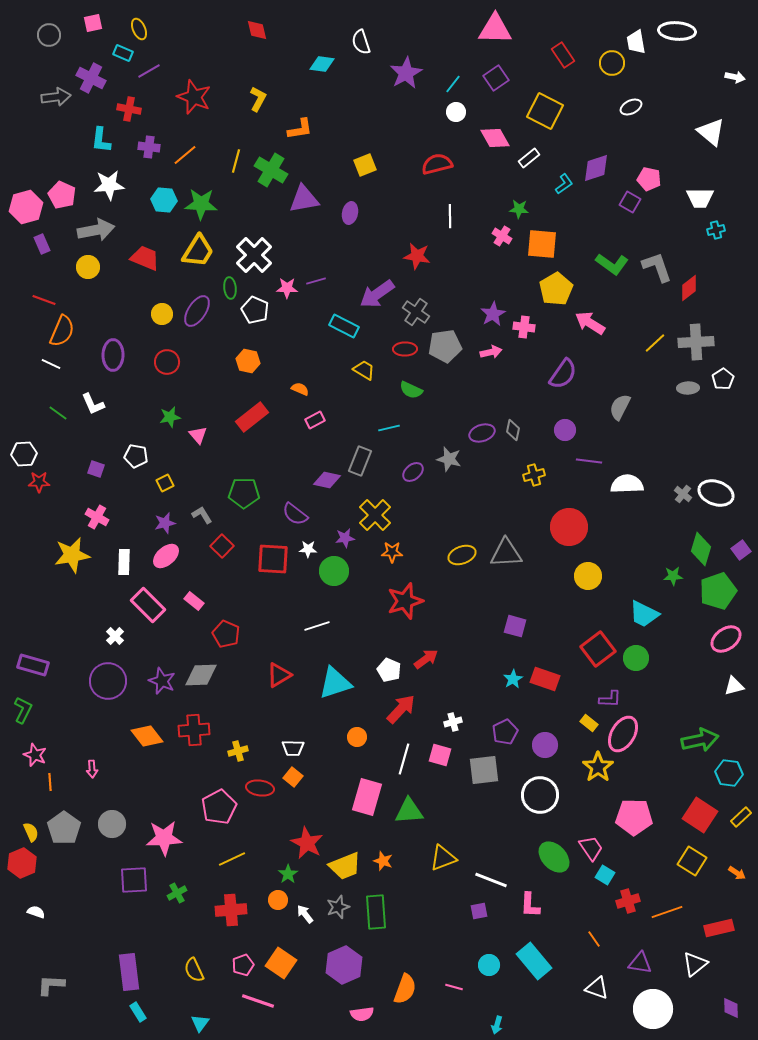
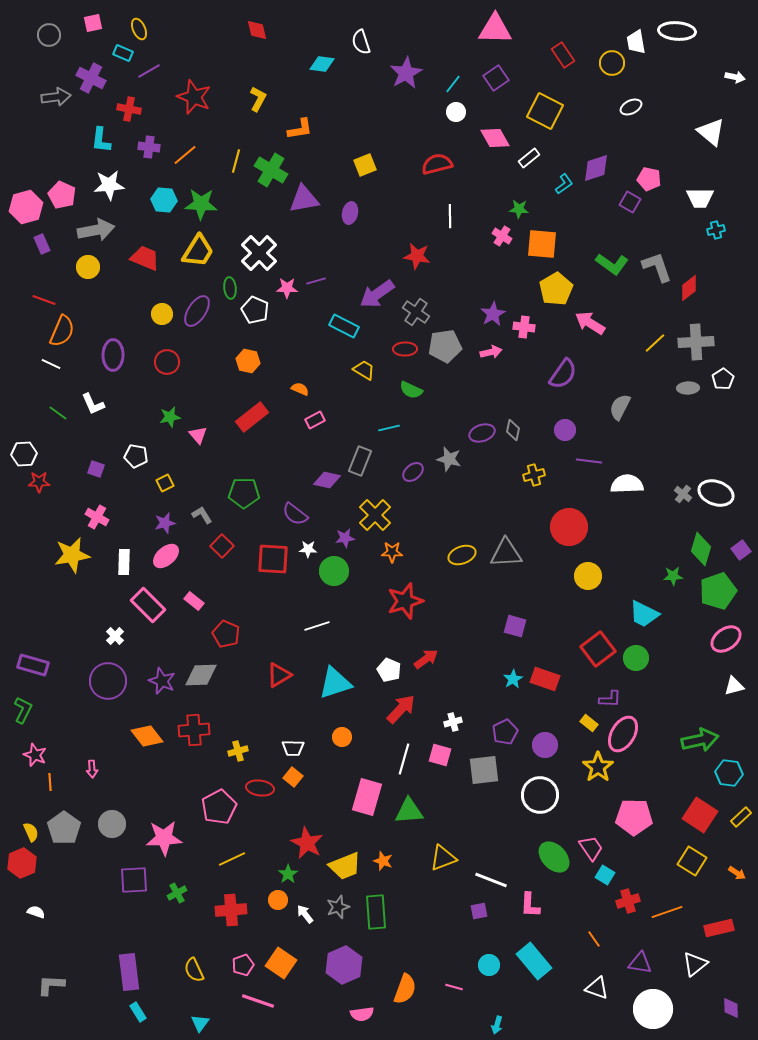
white cross at (254, 255): moved 5 px right, 2 px up
orange circle at (357, 737): moved 15 px left
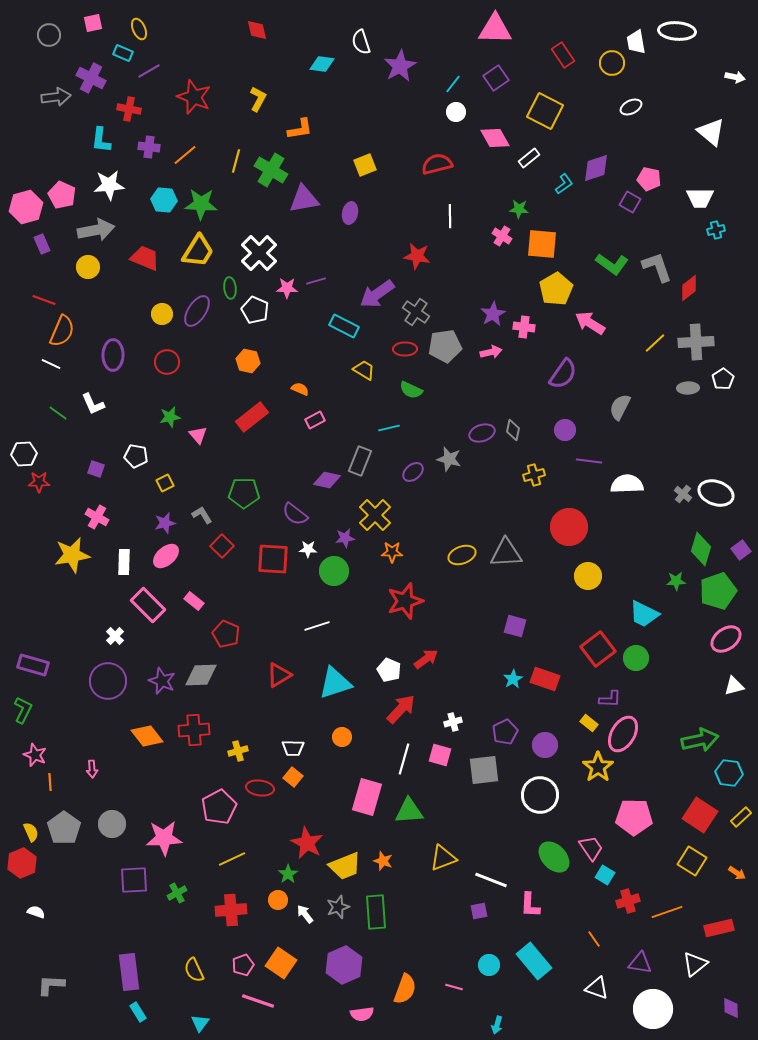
purple star at (406, 73): moved 6 px left, 7 px up
green star at (673, 576): moved 3 px right, 5 px down
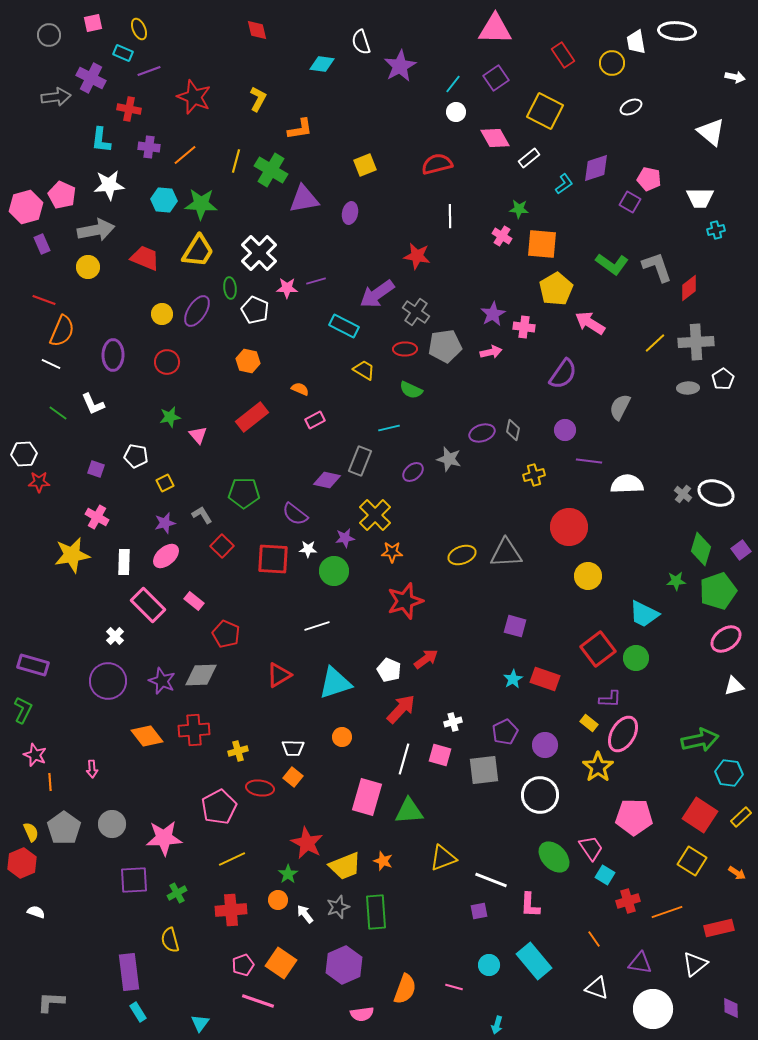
purple line at (149, 71): rotated 10 degrees clockwise
yellow semicircle at (194, 970): moved 24 px left, 30 px up; rotated 10 degrees clockwise
gray L-shape at (51, 985): moved 17 px down
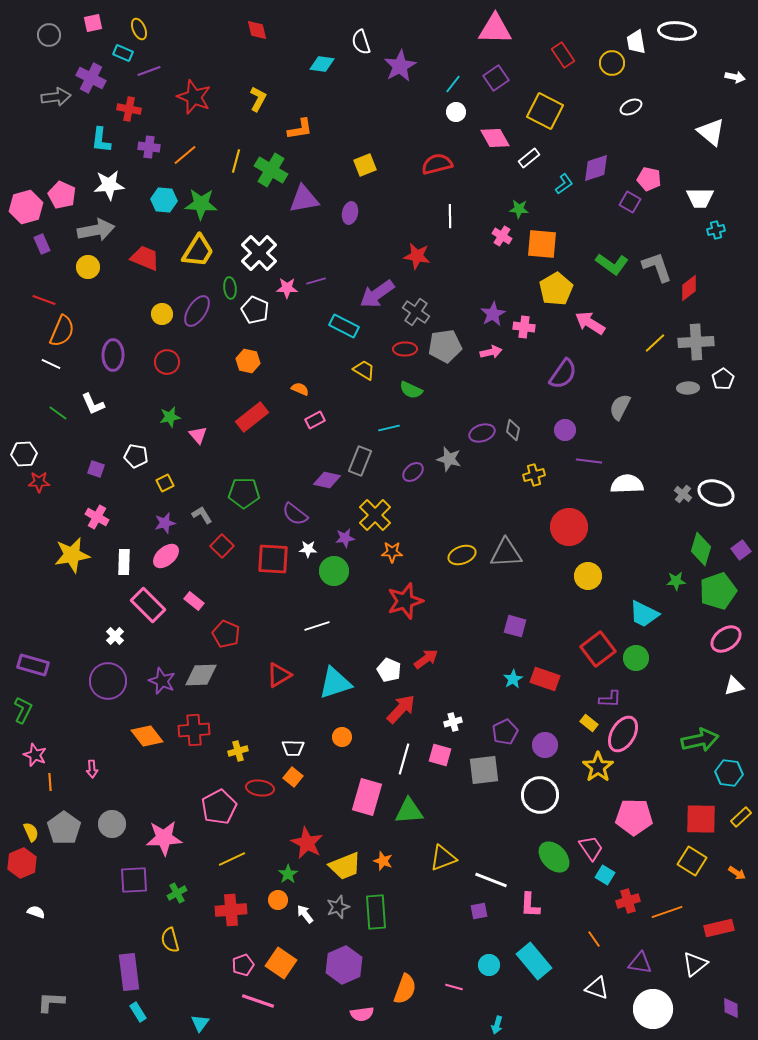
red square at (700, 815): moved 1 px right, 4 px down; rotated 32 degrees counterclockwise
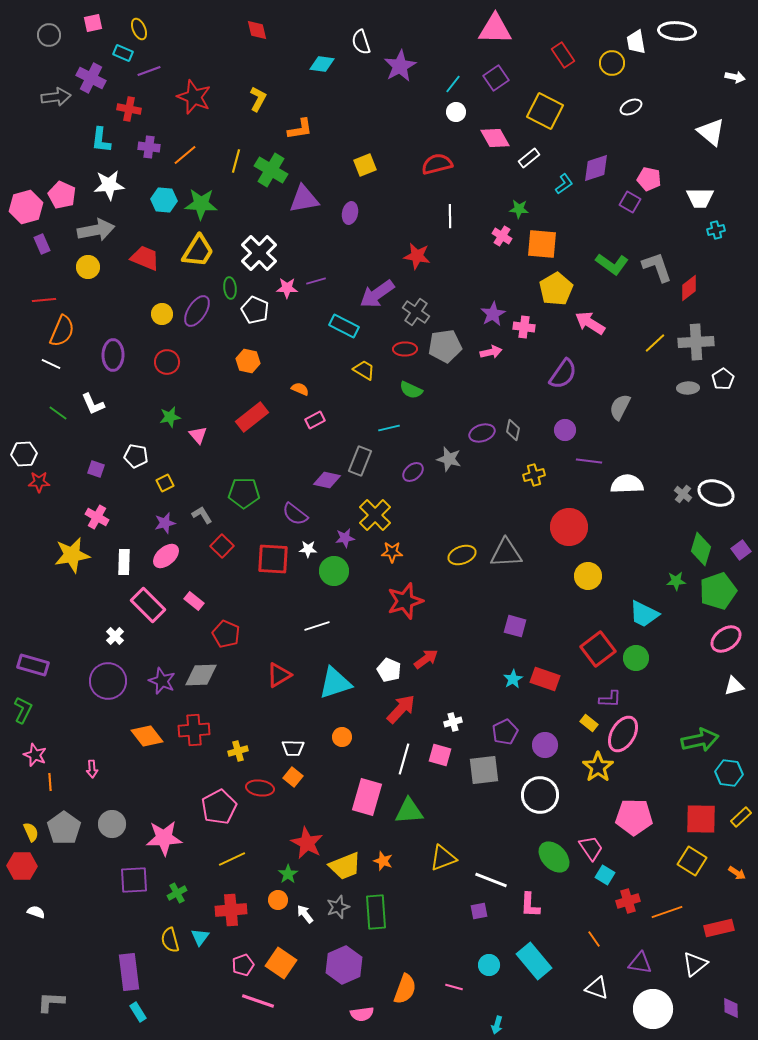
red line at (44, 300): rotated 25 degrees counterclockwise
red hexagon at (22, 863): moved 3 px down; rotated 24 degrees clockwise
cyan triangle at (200, 1023): moved 86 px up
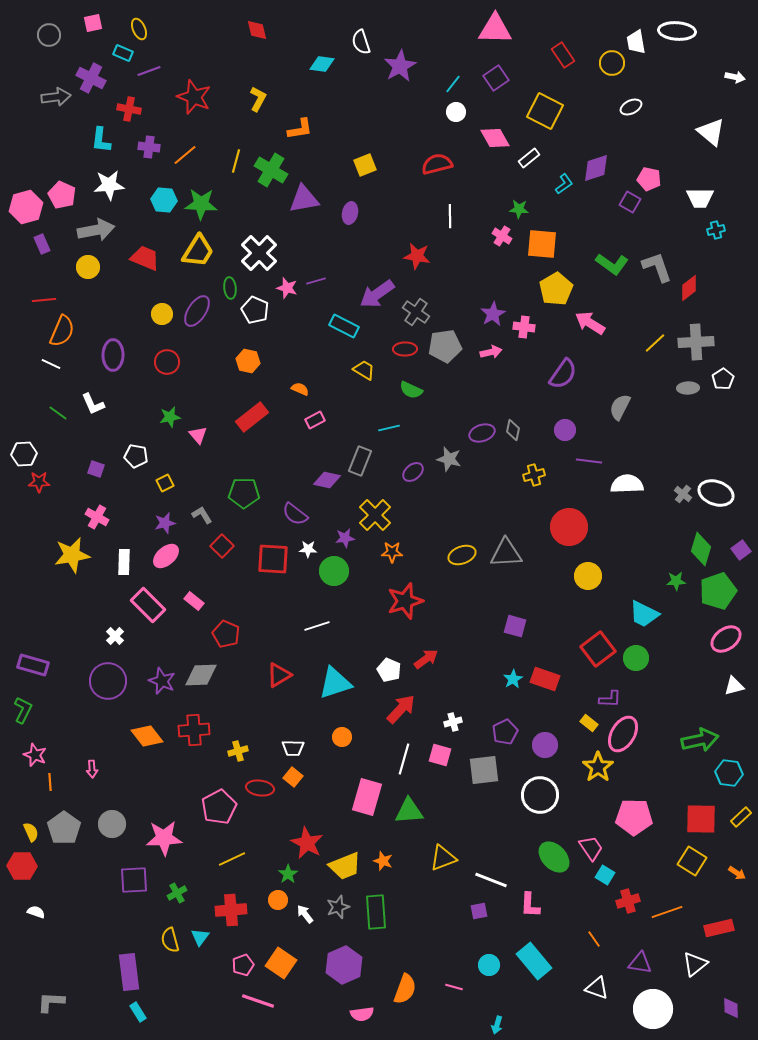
pink star at (287, 288): rotated 15 degrees clockwise
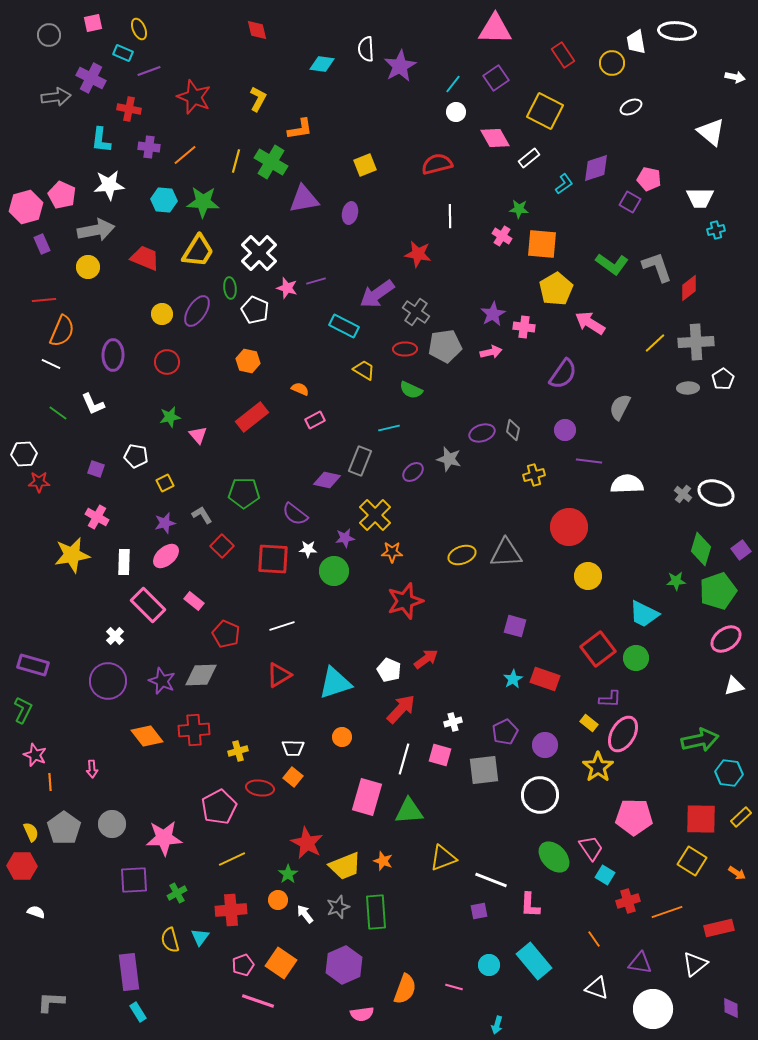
white semicircle at (361, 42): moved 5 px right, 7 px down; rotated 15 degrees clockwise
green cross at (271, 170): moved 8 px up
green star at (201, 204): moved 2 px right, 2 px up
red star at (417, 256): moved 1 px right, 2 px up
white line at (317, 626): moved 35 px left
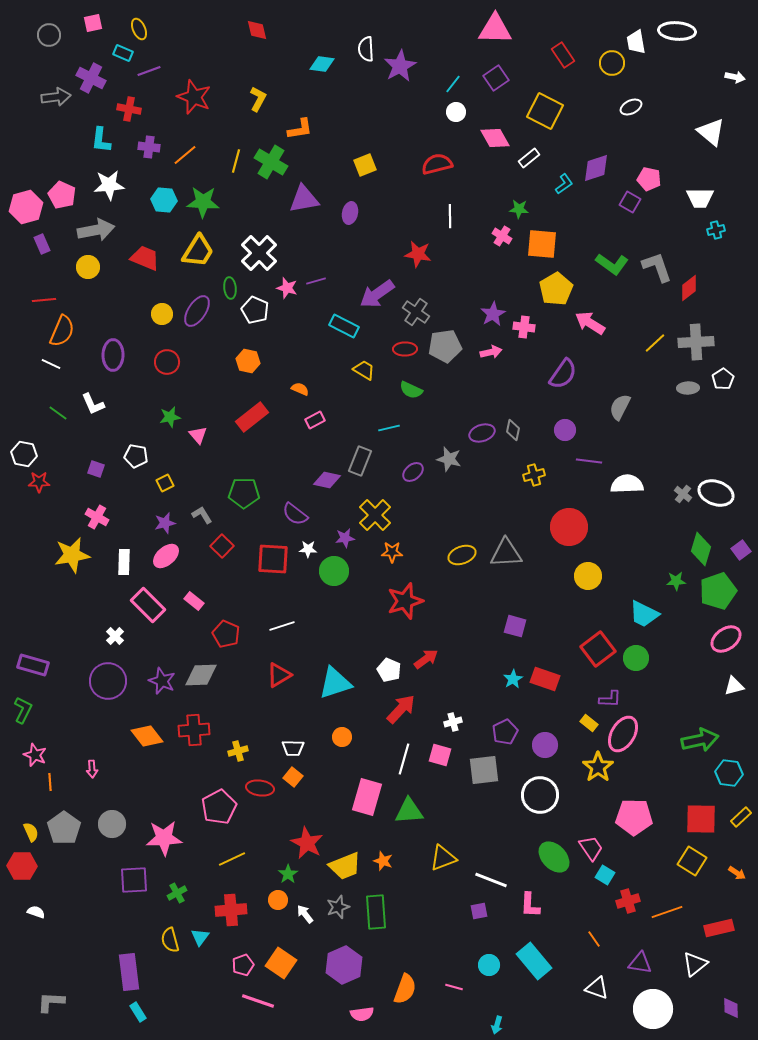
white hexagon at (24, 454): rotated 15 degrees clockwise
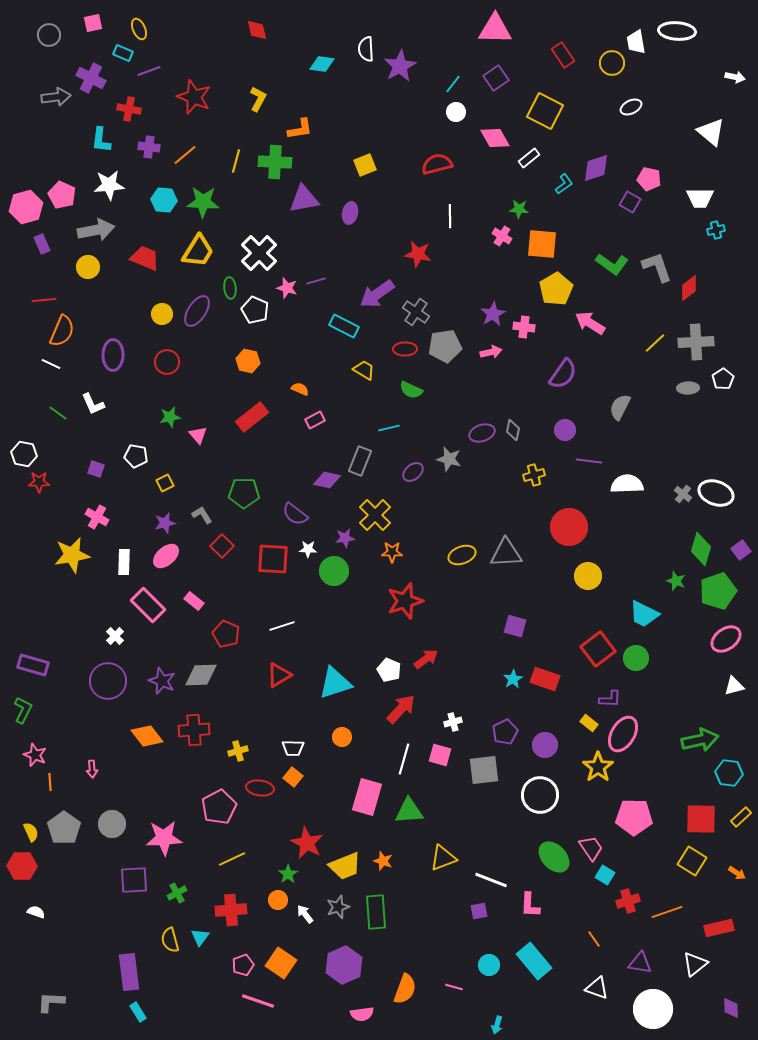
green cross at (271, 162): moved 4 px right; rotated 28 degrees counterclockwise
green star at (676, 581): rotated 24 degrees clockwise
